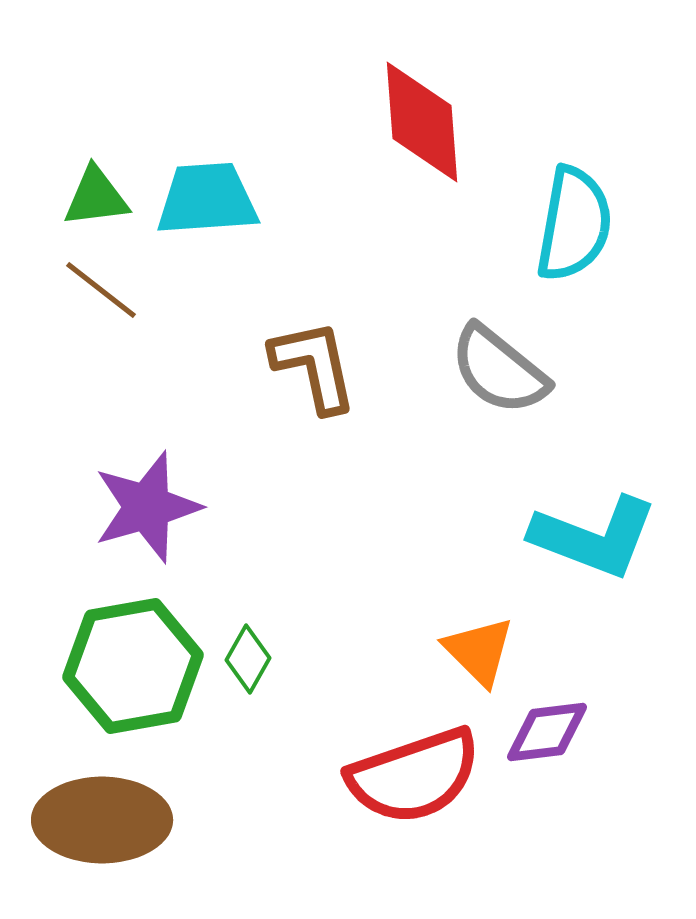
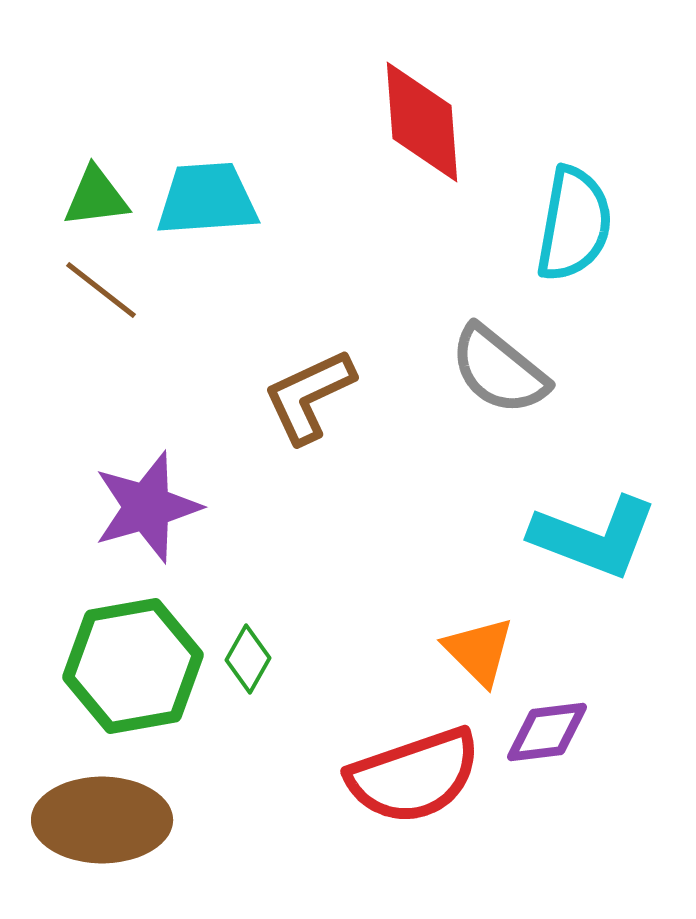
brown L-shape: moved 5 px left, 30 px down; rotated 103 degrees counterclockwise
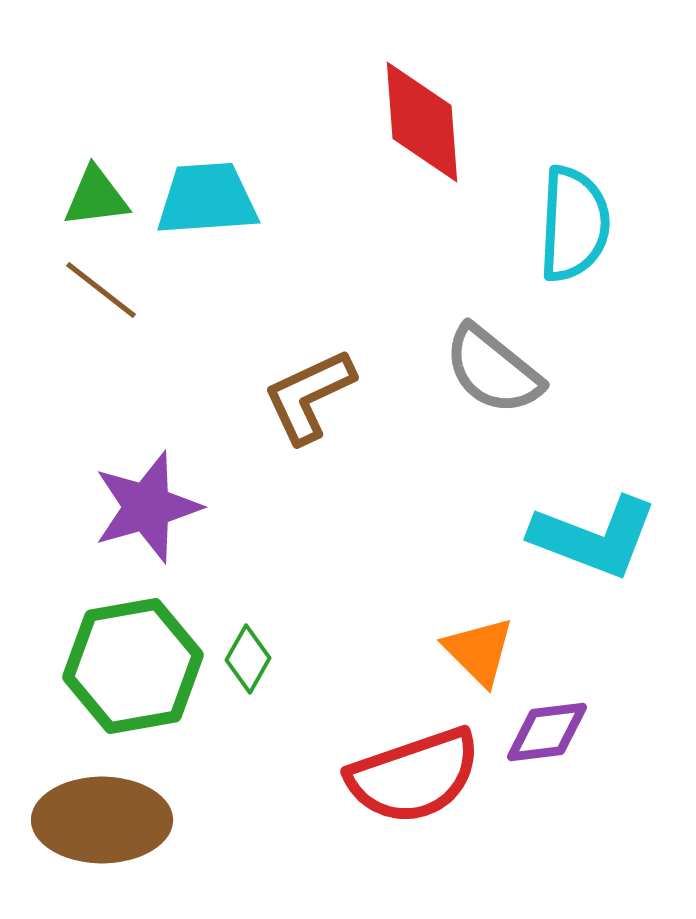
cyan semicircle: rotated 7 degrees counterclockwise
gray semicircle: moved 6 px left
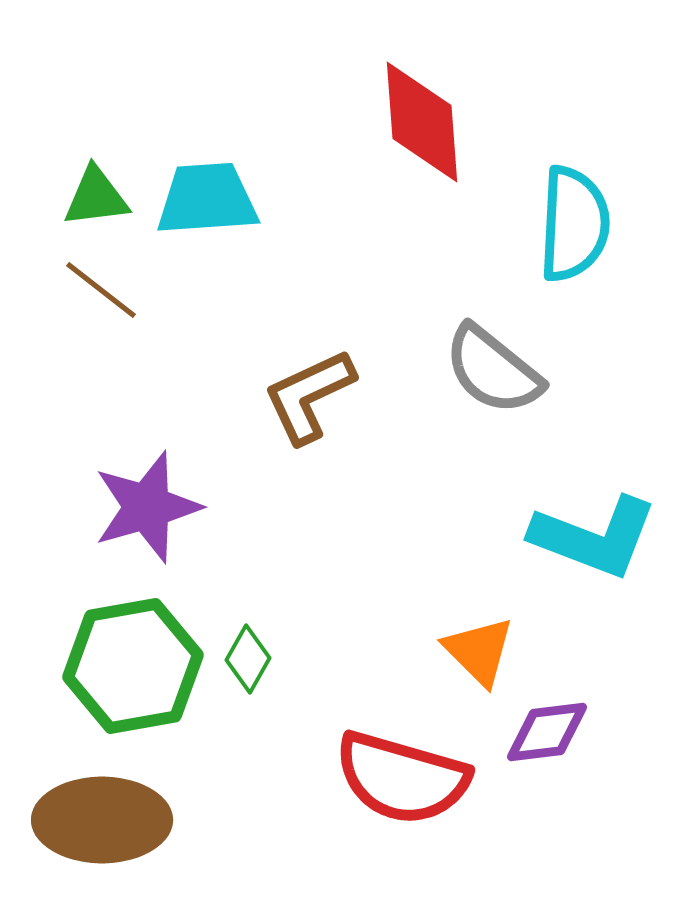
red semicircle: moved 12 px left, 2 px down; rotated 35 degrees clockwise
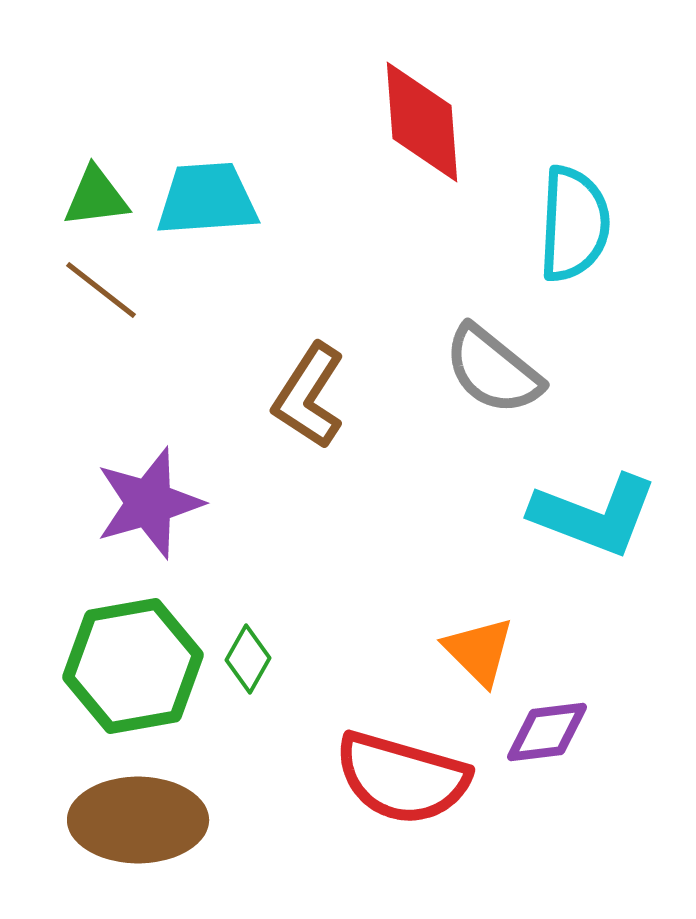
brown L-shape: rotated 32 degrees counterclockwise
purple star: moved 2 px right, 4 px up
cyan L-shape: moved 22 px up
brown ellipse: moved 36 px right
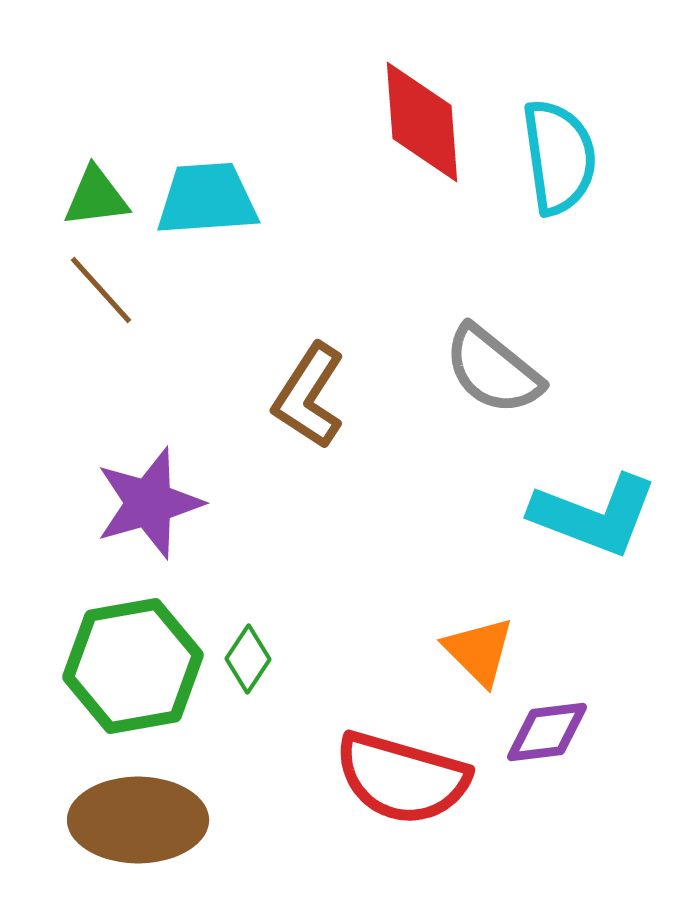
cyan semicircle: moved 15 px left, 67 px up; rotated 11 degrees counterclockwise
brown line: rotated 10 degrees clockwise
green diamond: rotated 4 degrees clockwise
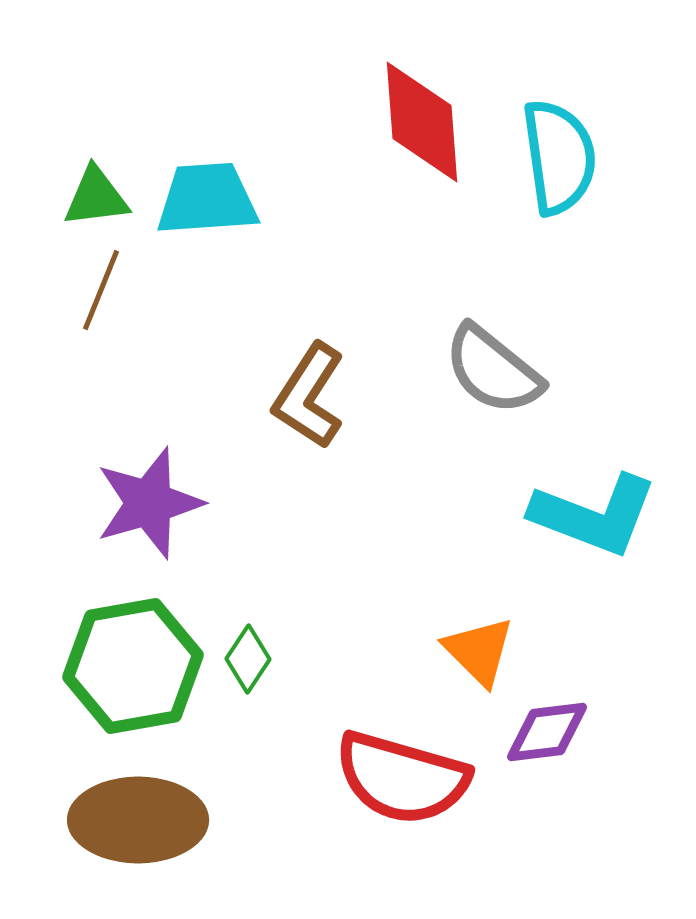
brown line: rotated 64 degrees clockwise
